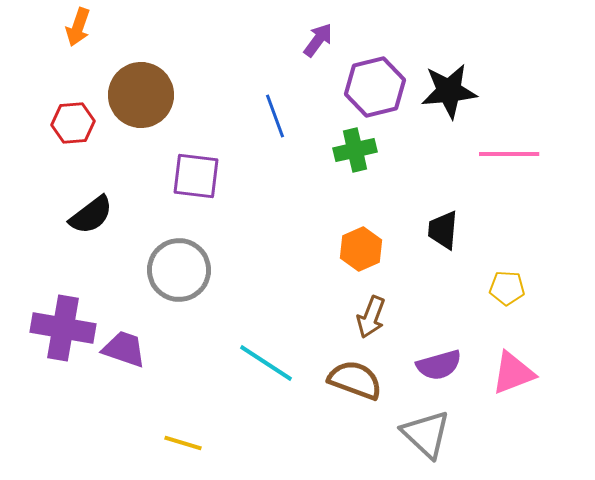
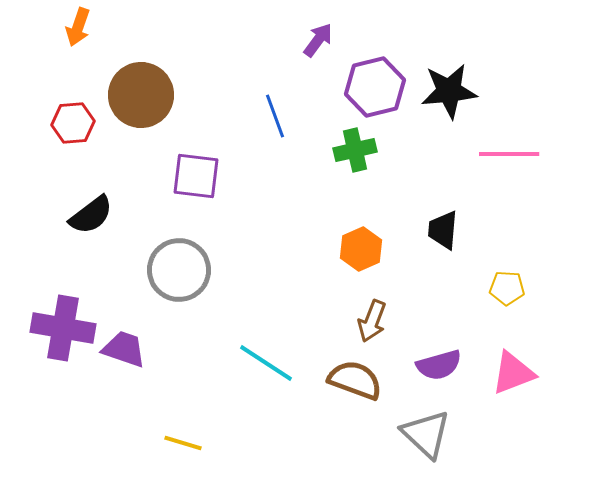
brown arrow: moved 1 px right, 4 px down
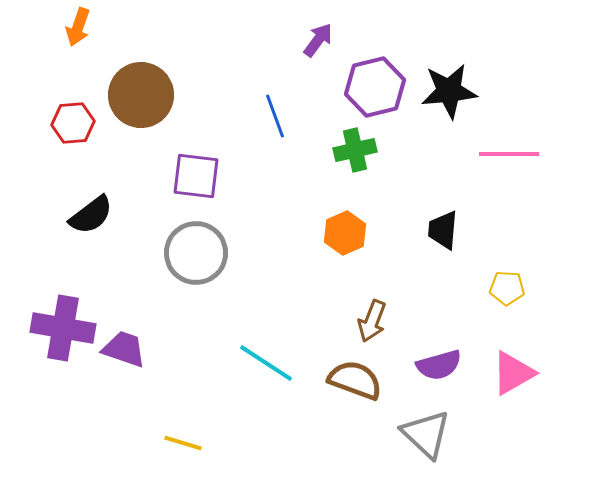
orange hexagon: moved 16 px left, 16 px up
gray circle: moved 17 px right, 17 px up
pink triangle: rotated 9 degrees counterclockwise
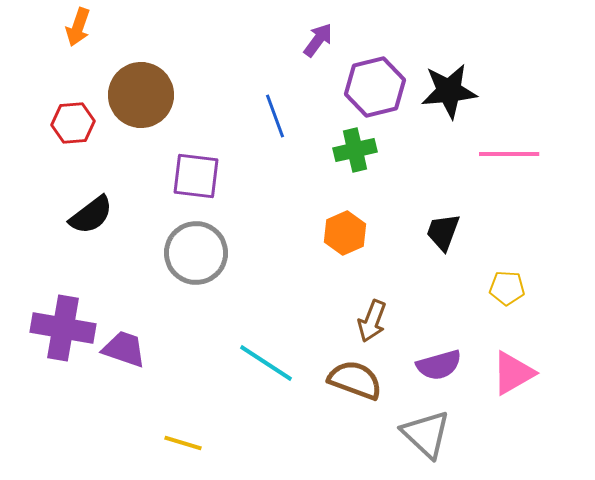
black trapezoid: moved 2 px down; rotated 15 degrees clockwise
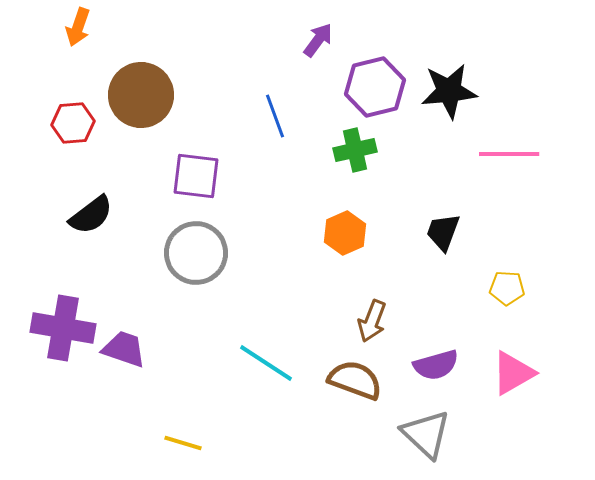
purple semicircle: moved 3 px left
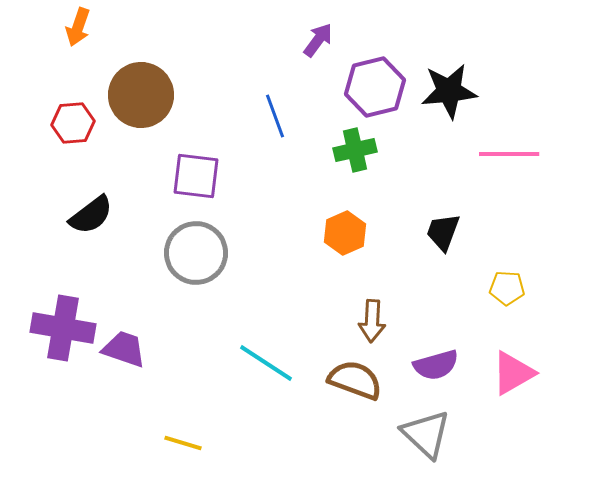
brown arrow: rotated 18 degrees counterclockwise
